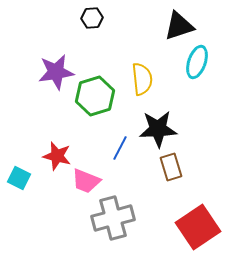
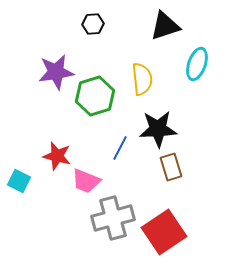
black hexagon: moved 1 px right, 6 px down
black triangle: moved 14 px left
cyan ellipse: moved 2 px down
cyan square: moved 3 px down
red square: moved 34 px left, 5 px down
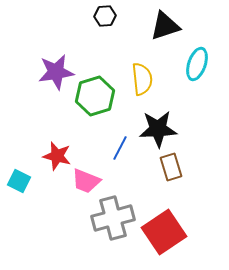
black hexagon: moved 12 px right, 8 px up
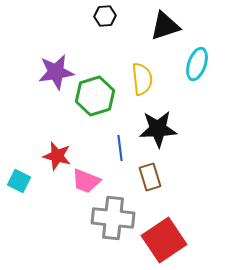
blue line: rotated 35 degrees counterclockwise
brown rectangle: moved 21 px left, 10 px down
gray cross: rotated 21 degrees clockwise
red square: moved 8 px down
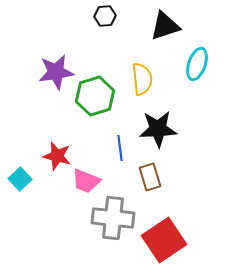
cyan square: moved 1 px right, 2 px up; rotated 20 degrees clockwise
